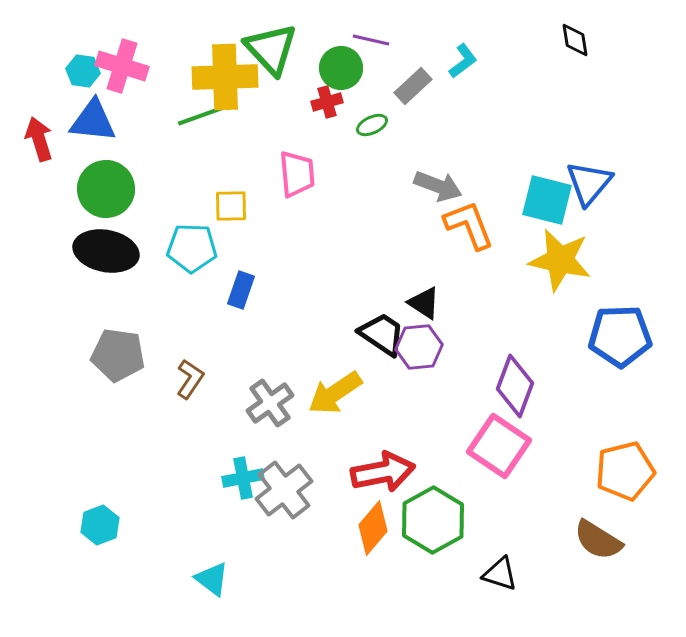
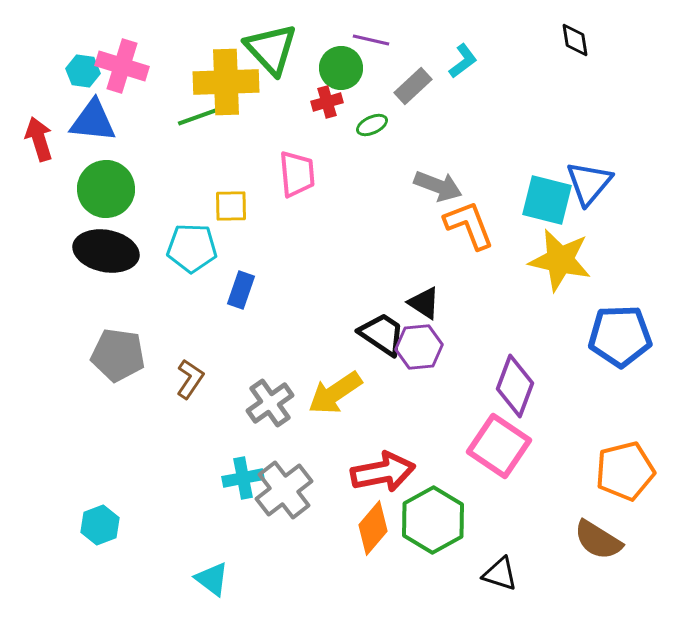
yellow cross at (225, 77): moved 1 px right, 5 px down
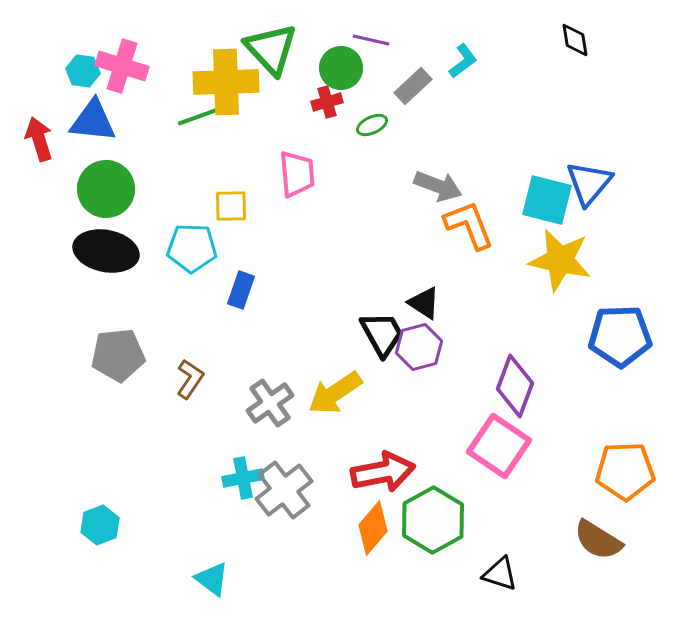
black trapezoid at (382, 334): rotated 27 degrees clockwise
purple hexagon at (419, 347): rotated 9 degrees counterclockwise
gray pentagon at (118, 355): rotated 14 degrees counterclockwise
orange pentagon at (625, 471): rotated 12 degrees clockwise
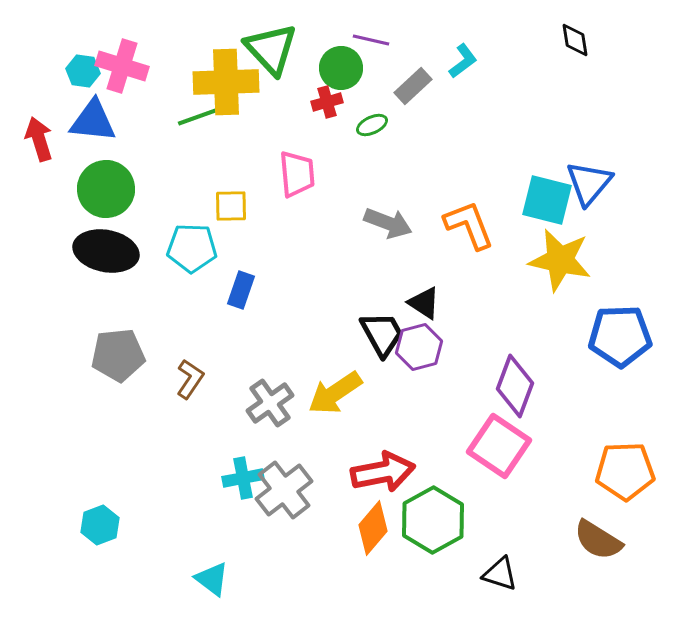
gray arrow at (438, 186): moved 50 px left, 37 px down
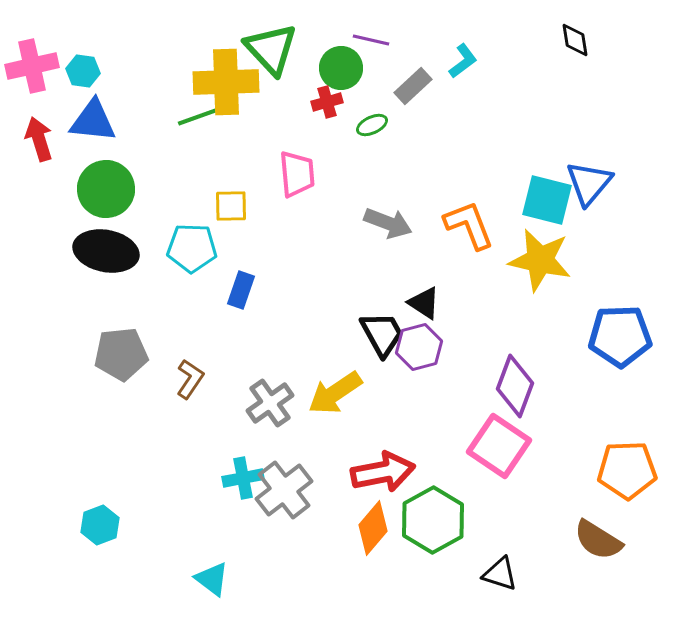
pink cross at (122, 66): moved 90 px left; rotated 30 degrees counterclockwise
yellow star at (560, 260): moved 20 px left
gray pentagon at (118, 355): moved 3 px right, 1 px up
orange pentagon at (625, 471): moved 2 px right, 1 px up
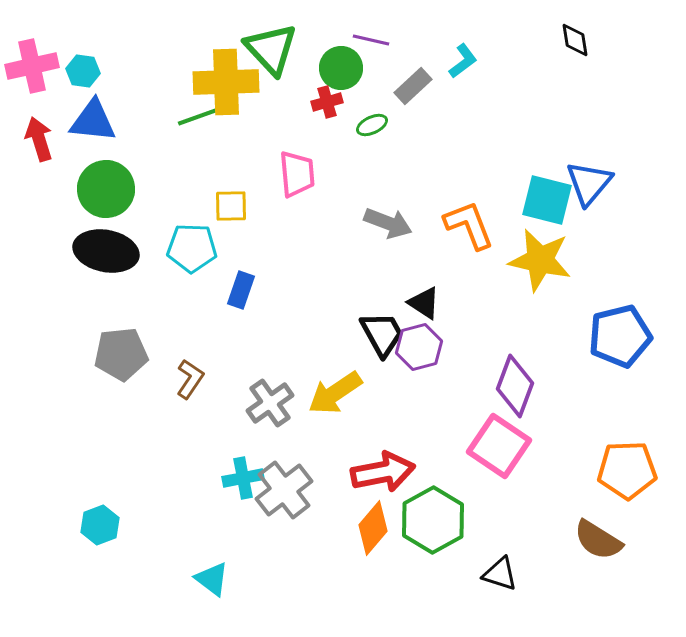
blue pentagon at (620, 336): rotated 12 degrees counterclockwise
